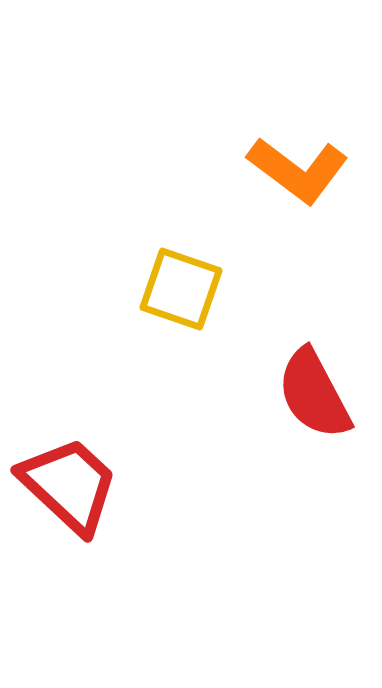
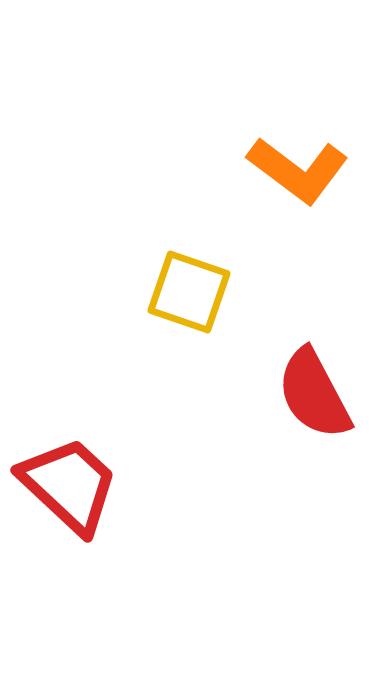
yellow square: moved 8 px right, 3 px down
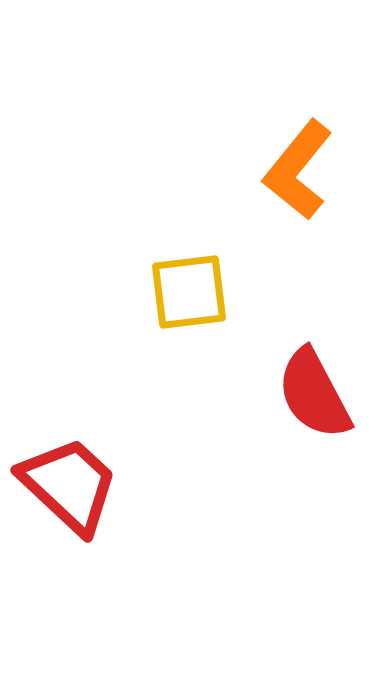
orange L-shape: rotated 92 degrees clockwise
yellow square: rotated 26 degrees counterclockwise
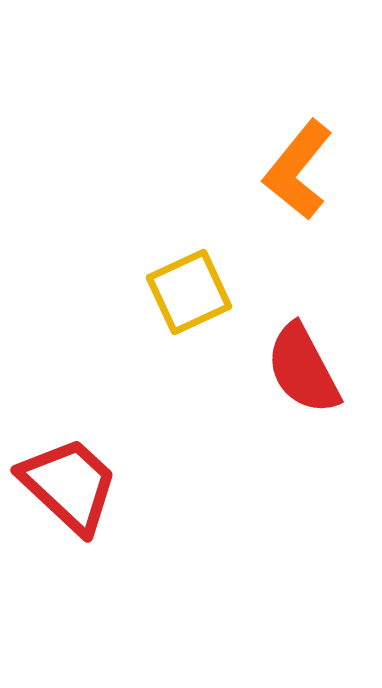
yellow square: rotated 18 degrees counterclockwise
red semicircle: moved 11 px left, 25 px up
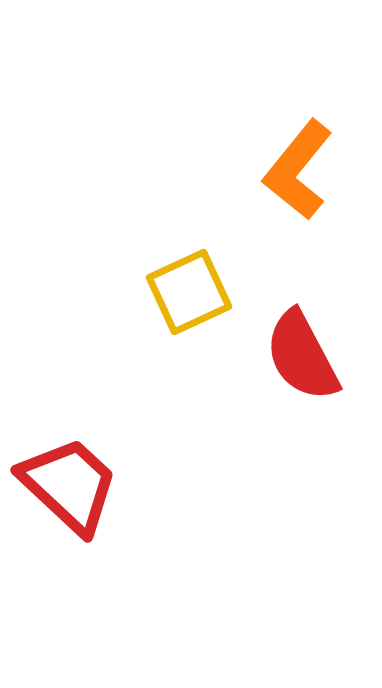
red semicircle: moved 1 px left, 13 px up
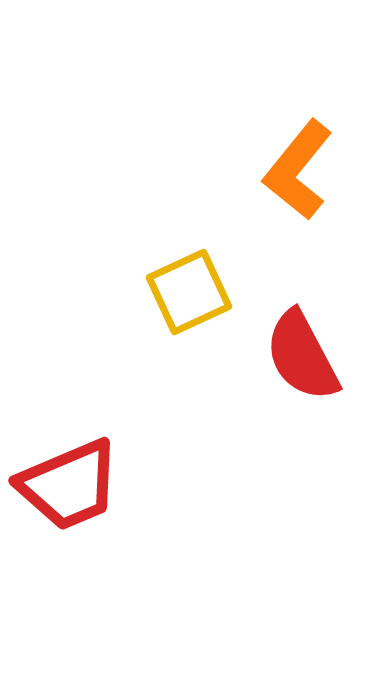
red trapezoid: rotated 114 degrees clockwise
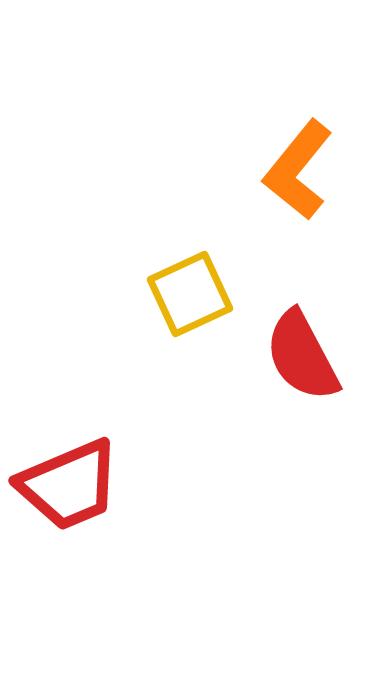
yellow square: moved 1 px right, 2 px down
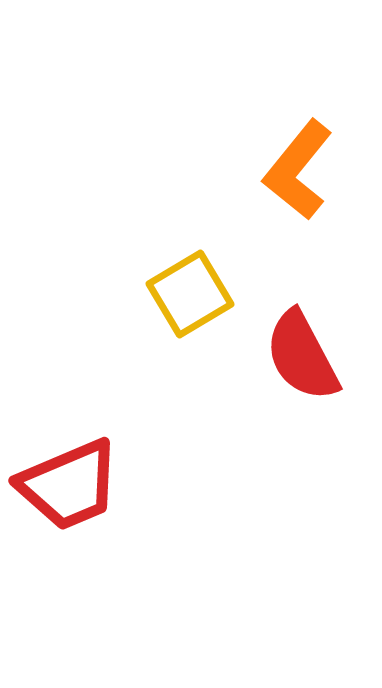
yellow square: rotated 6 degrees counterclockwise
